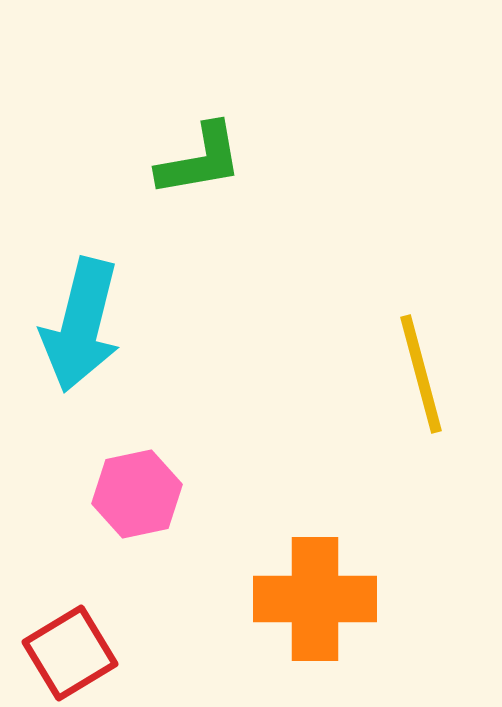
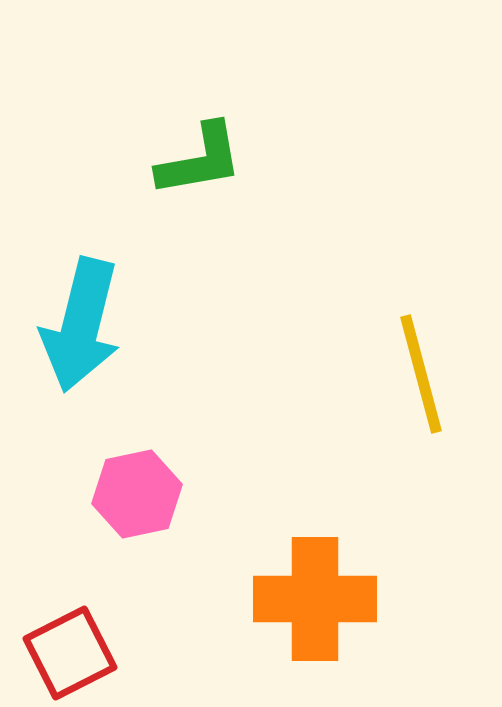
red square: rotated 4 degrees clockwise
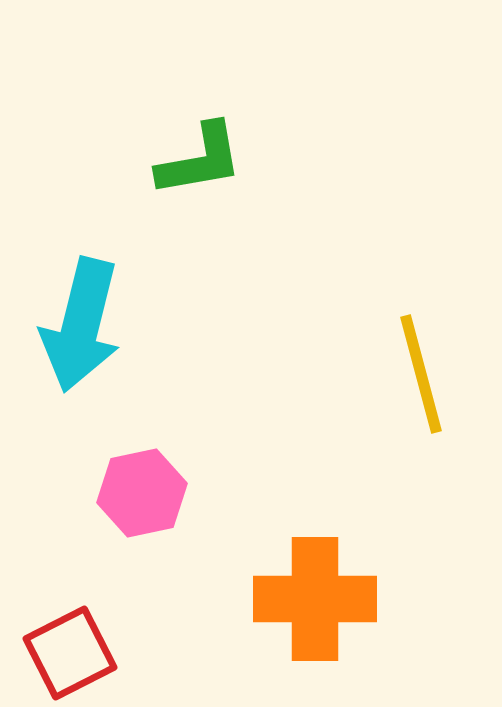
pink hexagon: moved 5 px right, 1 px up
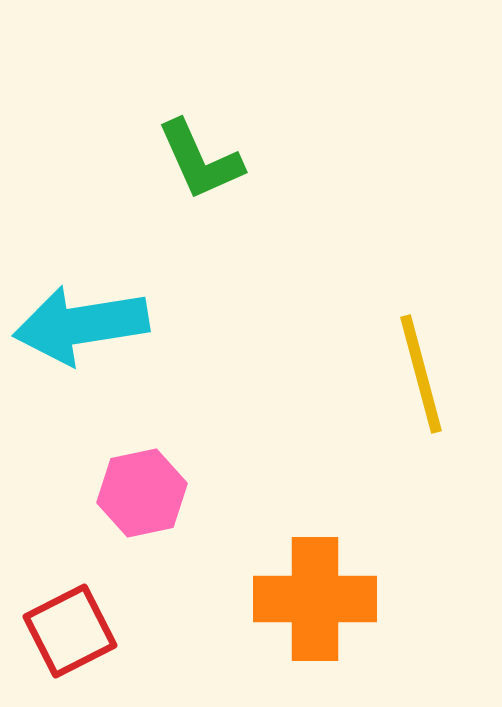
green L-shape: rotated 76 degrees clockwise
cyan arrow: rotated 67 degrees clockwise
red square: moved 22 px up
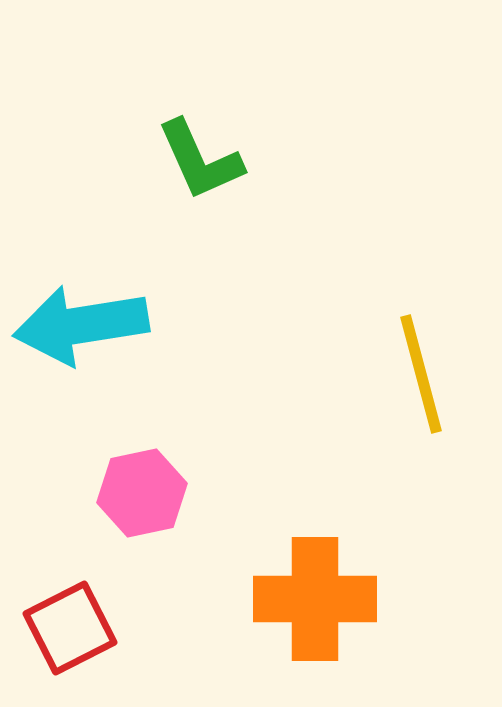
red square: moved 3 px up
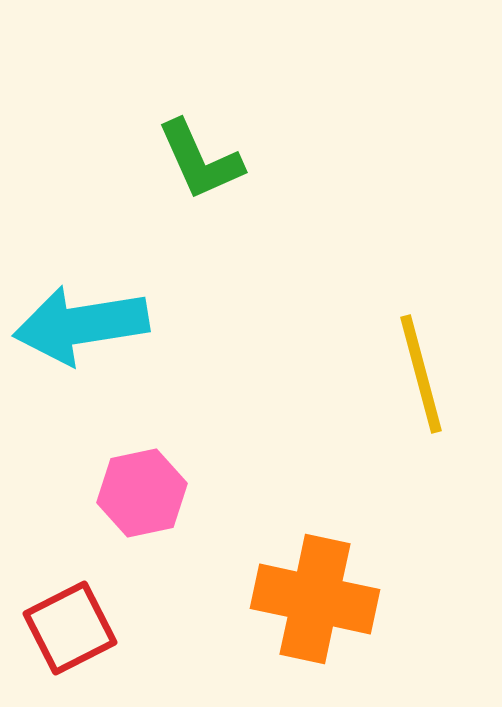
orange cross: rotated 12 degrees clockwise
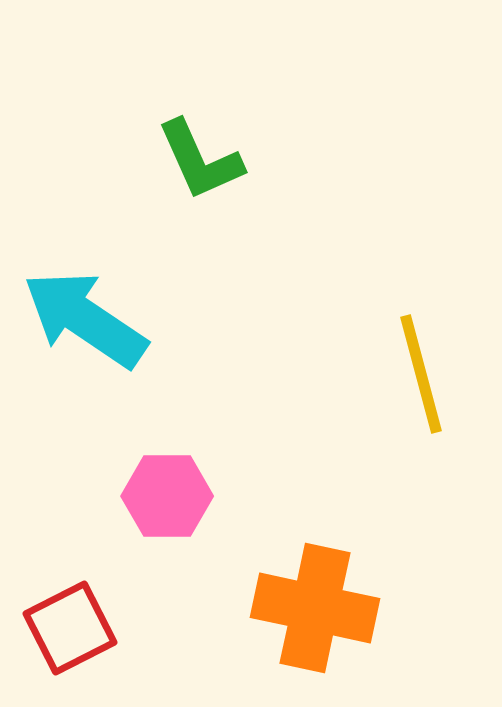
cyan arrow: moved 4 px right, 6 px up; rotated 43 degrees clockwise
pink hexagon: moved 25 px right, 3 px down; rotated 12 degrees clockwise
orange cross: moved 9 px down
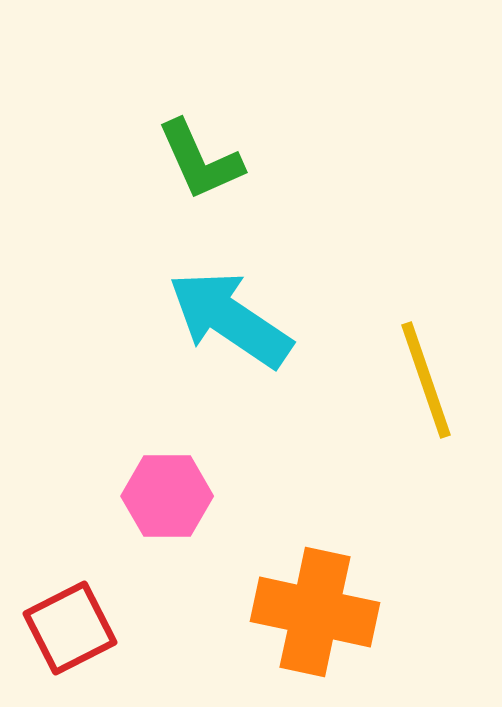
cyan arrow: moved 145 px right
yellow line: moved 5 px right, 6 px down; rotated 4 degrees counterclockwise
orange cross: moved 4 px down
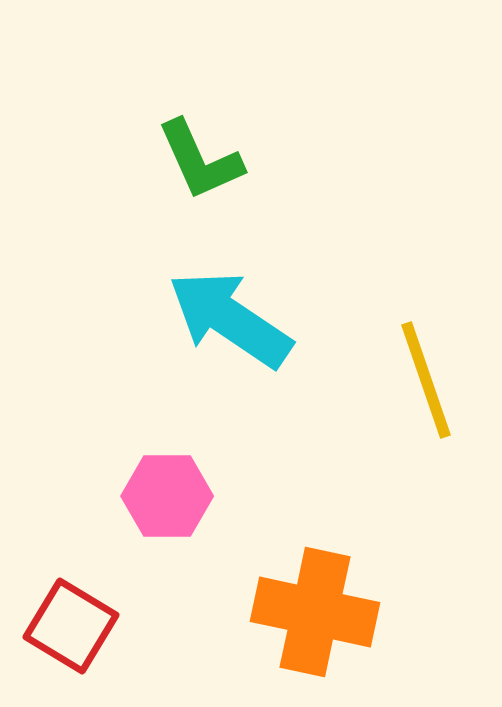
red square: moved 1 px right, 2 px up; rotated 32 degrees counterclockwise
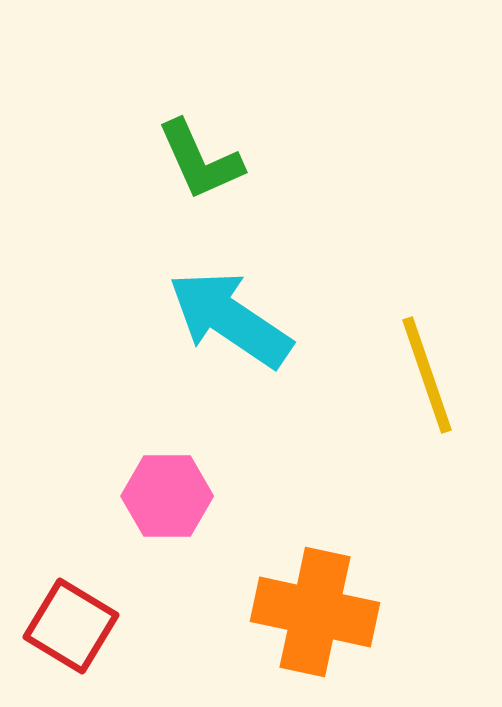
yellow line: moved 1 px right, 5 px up
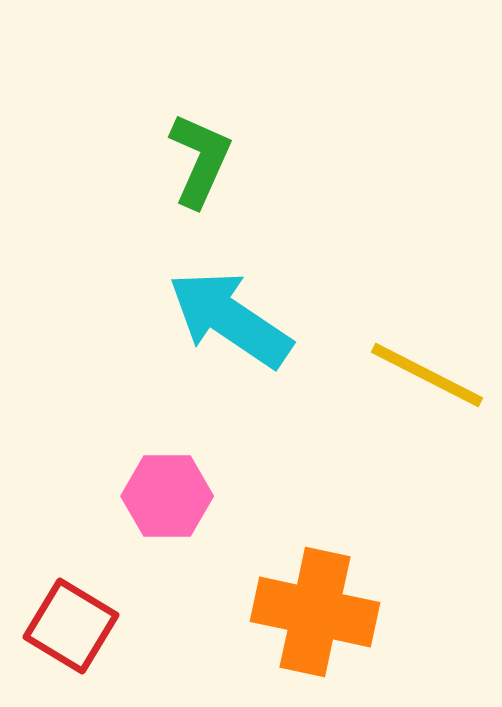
green L-shape: rotated 132 degrees counterclockwise
yellow line: rotated 44 degrees counterclockwise
